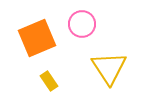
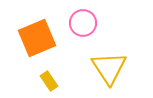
pink circle: moved 1 px right, 1 px up
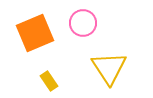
orange square: moved 2 px left, 5 px up
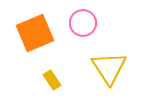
yellow rectangle: moved 3 px right, 1 px up
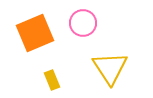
yellow triangle: moved 1 px right
yellow rectangle: rotated 12 degrees clockwise
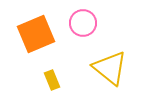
orange square: moved 1 px right, 1 px down
yellow triangle: rotated 18 degrees counterclockwise
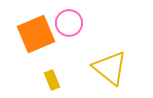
pink circle: moved 14 px left
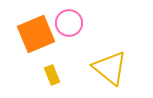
yellow rectangle: moved 5 px up
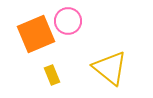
pink circle: moved 1 px left, 2 px up
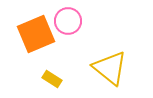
yellow rectangle: moved 4 px down; rotated 36 degrees counterclockwise
